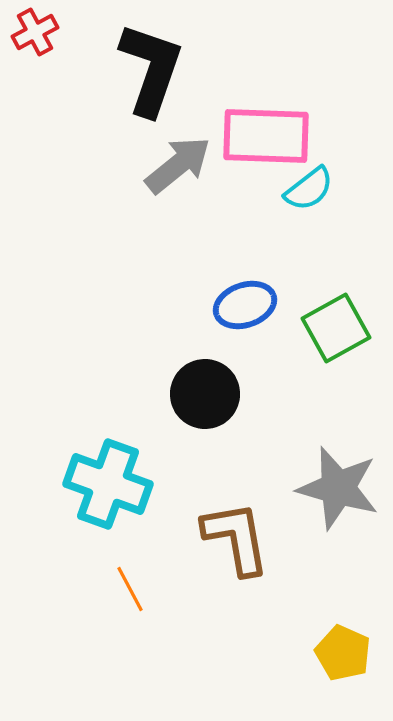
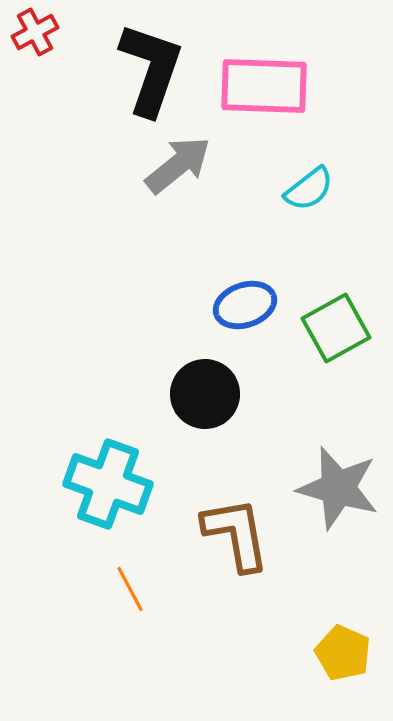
pink rectangle: moved 2 px left, 50 px up
brown L-shape: moved 4 px up
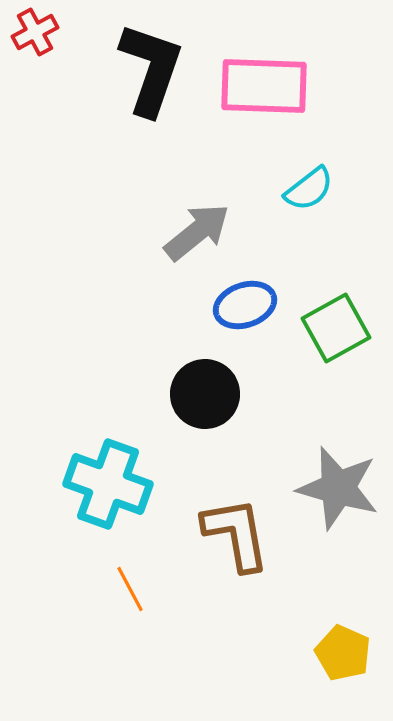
gray arrow: moved 19 px right, 67 px down
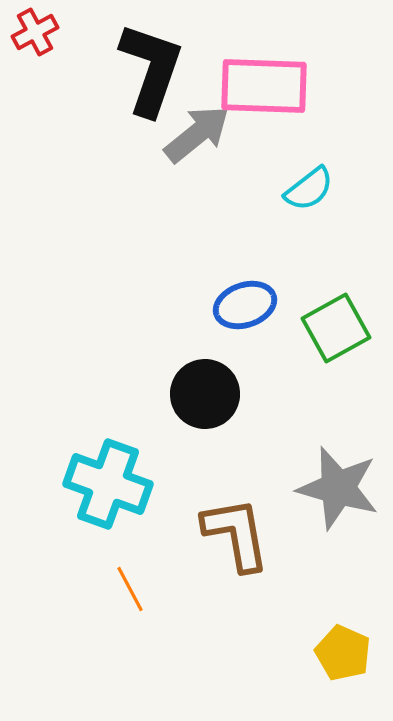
gray arrow: moved 98 px up
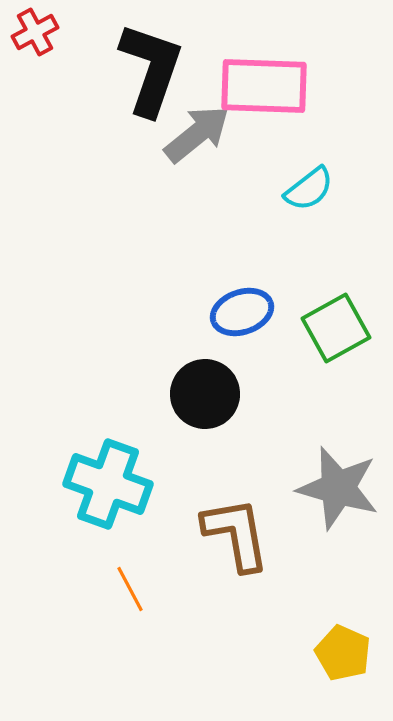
blue ellipse: moved 3 px left, 7 px down
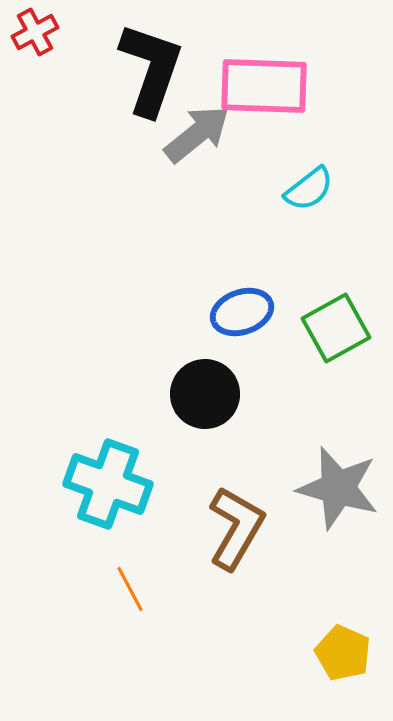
brown L-shape: moved 6 px up; rotated 40 degrees clockwise
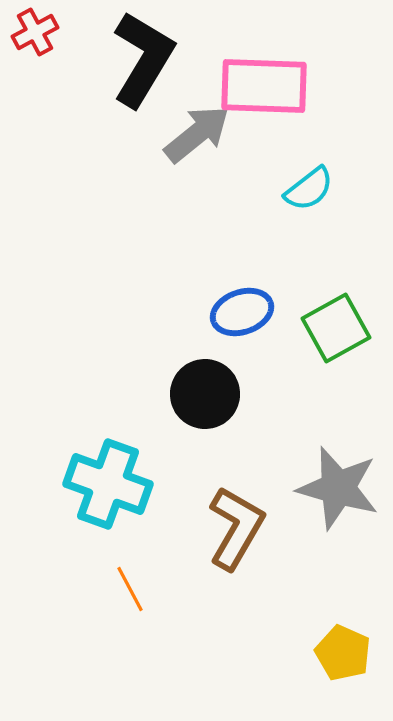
black L-shape: moved 8 px left, 10 px up; rotated 12 degrees clockwise
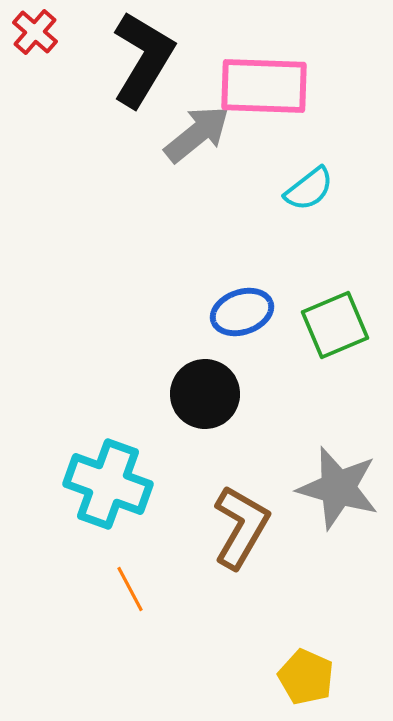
red cross: rotated 21 degrees counterclockwise
green square: moved 1 px left, 3 px up; rotated 6 degrees clockwise
brown L-shape: moved 5 px right, 1 px up
yellow pentagon: moved 37 px left, 24 px down
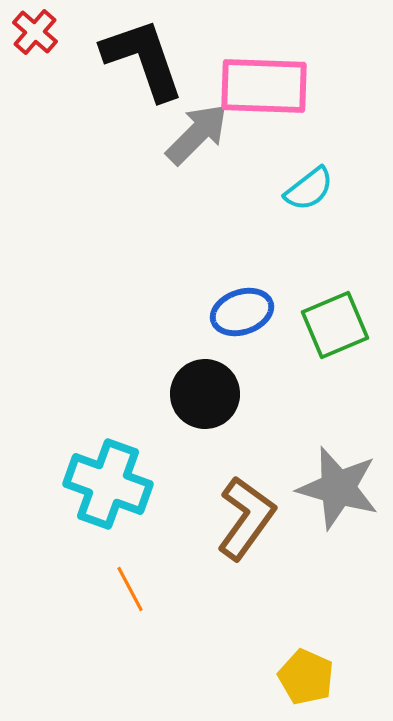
black L-shape: rotated 50 degrees counterclockwise
gray arrow: rotated 6 degrees counterclockwise
brown L-shape: moved 5 px right, 9 px up; rotated 6 degrees clockwise
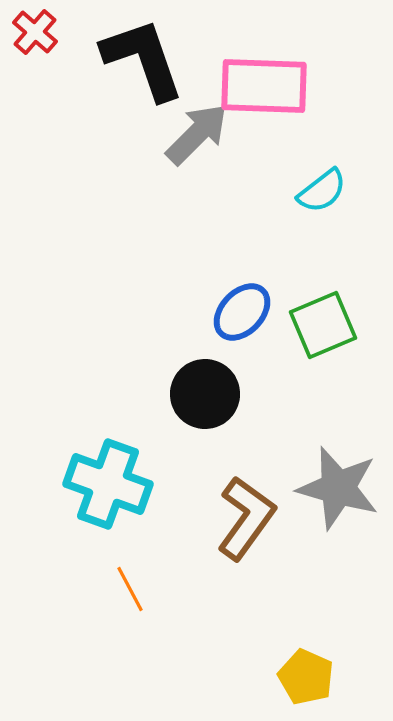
cyan semicircle: moved 13 px right, 2 px down
blue ellipse: rotated 28 degrees counterclockwise
green square: moved 12 px left
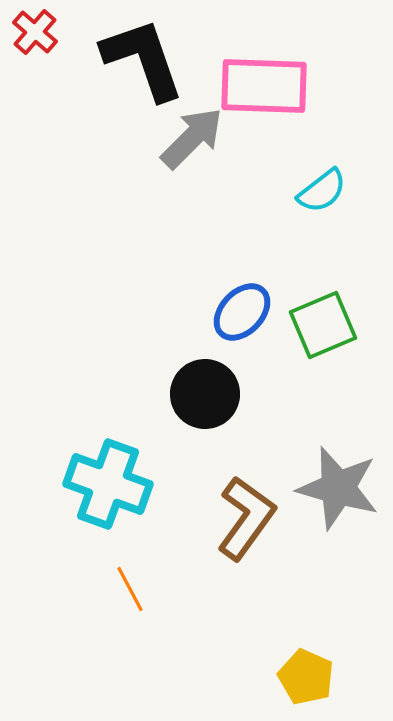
gray arrow: moved 5 px left, 4 px down
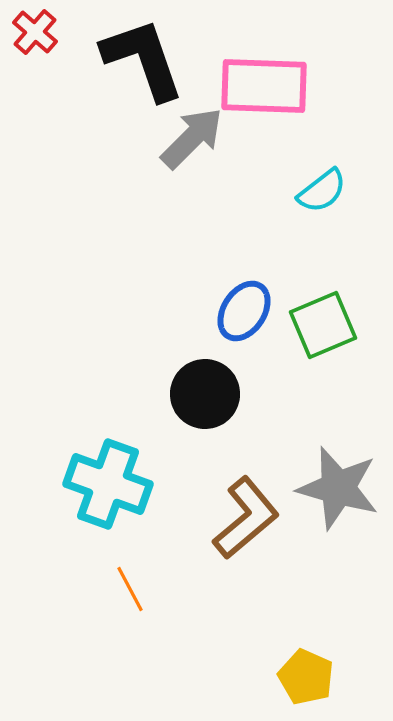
blue ellipse: moved 2 px right, 1 px up; rotated 10 degrees counterclockwise
brown L-shape: rotated 14 degrees clockwise
